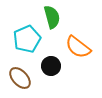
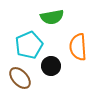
green semicircle: rotated 95 degrees clockwise
cyan pentagon: moved 2 px right, 6 px down
orange semicircle: rotated 48 degrees clockwise
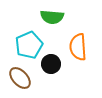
green semicircle: rotated 15 degrees clockwise
black circle: moved 2 px up
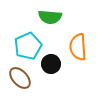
green semicircle: moved 2 px left
cyan pentagon: moved 1 px left, 1 px down
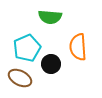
cyan pentagon: moved 1 px left, 2 px down
brown ellipse: rotated 20 degrees counterclockwise
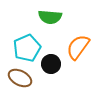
orange semicircle: rotated 40 degrees clockwise
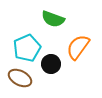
green semicircle: moved 3 px right, 2 px down; rotated 15 degrees clockwise
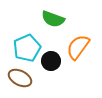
black circle: moved 3 px up
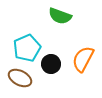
green semicircle: moved 7 px right, 3 px up
orange semicircle: moved 5 px right, 12 px down; rotated 8 degrees counterclockwise
black circle: moved 3 px down
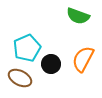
green semicircle: moved 18 px right
